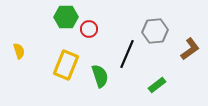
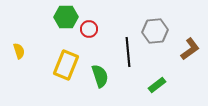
black line: moved 1 px right, 2 px up; rotated 28 degrees counterclockwise
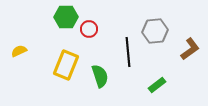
yellow semicircle: rotated 98 degrees counterclockwise
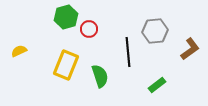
green hexagon: rotated 15 degrees counterclockwise
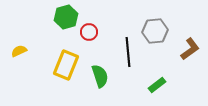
red circle: moved 3 px down
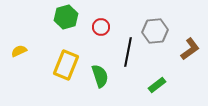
red circle: moved 12 px right, 5 px up
black line: rotated 16 degrees clockwise
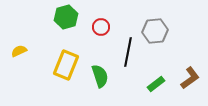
brown L-shape: moved 29 px down
green rectangle: moved 1 px left, 1 px up
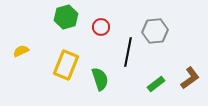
yellow semicircle: moved 2 px right
green semicircle: moved 3 px down
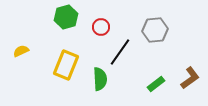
gray hexagon: moved 1 px up
black line: moved 8 px left; rotated 24 degrees clockwise
green semicircle: rotated 15 degrees clockwise
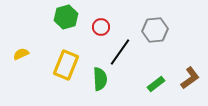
yellow semicircle: moved 3 px down
